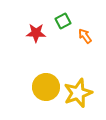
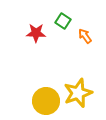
green square: rotated 28 degrees counterclockwise
yellow circle: moved 14 px down
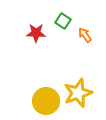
orange arrow: moved 1 px up
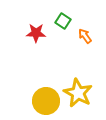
orange arrow: moved 1 px down
yellow star: rotated 24 degrees counterclockwise
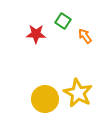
red star: moved 1 px down
yellow circle: moved 1 px left, 2 px up
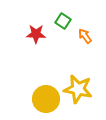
yellow star: moved 4 px up; rotated 16 degrees counterclockwise
yellow circle: moved 1 px right
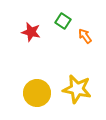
red star: moved 5 px left, 2 px up; rotated 12 degrees clockwise
yellow star: moved 1 px left
yellow circle: moved 9 px left, 6 px up
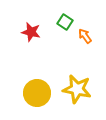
green square: moved 2 px right, 1 px down
